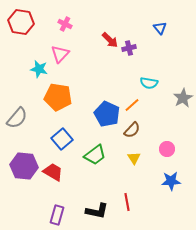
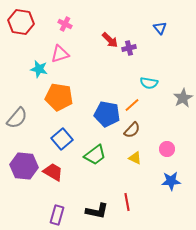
pink triangle: rotated 30 degrees clockwise
orange pentagon: moved 1 px right
blue pentagon: rotated 15 degrees counterclockwise
yellow triangle: moved 1 px right; rotated 32 degrees counterclockwise
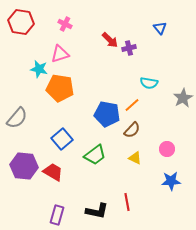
orange pentagon: moved 1 px right, 9 px up
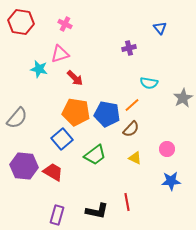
red arrow: moved 35 px left, 38 px down
orange pentagon: moved 16 px right, 24 px down
brown semicircle: moved 1 px left, 1 px up
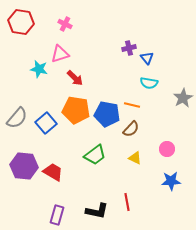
blue triangle: moved 13 px left, 30 px down
orange line: rotated 56 degrees clockwise
orange pentagon: moved 2 px up
blue square: moved 16 px left, 16 px up
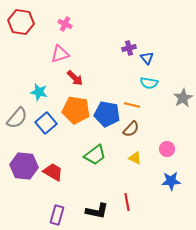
cyan star: moved 23 px down
